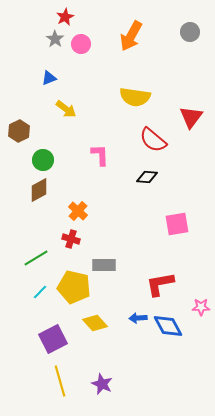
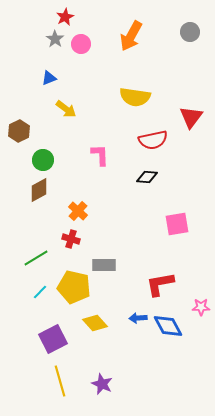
red semicircle: rotated 52 degrees counterclockwise
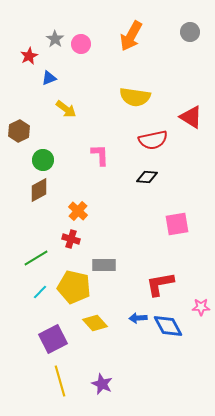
red star: moved 36 px left, 39 px down
red triangle: rotated 35 degrees counterclockwise
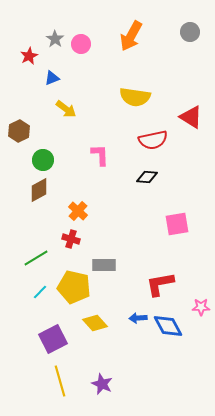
blue triangle: moved 3 px right
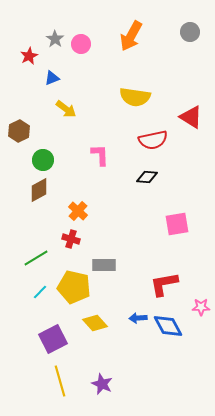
red L-shape: moved 4 px right
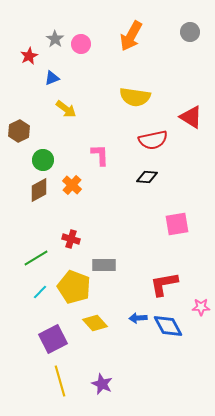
orange cross: moved 6 px left, 26 px up
yellow pentagon: rotated 8 degrees clockwise
